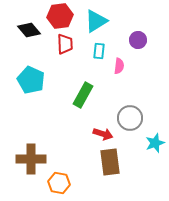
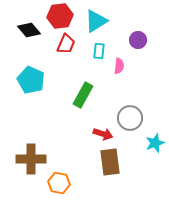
red trapezoid: moved 1 px right; rotated 25 degrees clockwise
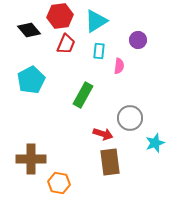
cyan pentagon: rotated 20 degrees clockwise
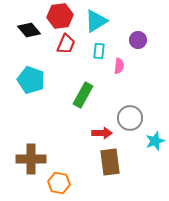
cyan pentagon: rotated 24 degrees counterclockwise
red arrow: moved 1 px left, 1 px up; rotated 18 degrees counterclockwise
cyan star: moved 2 px up
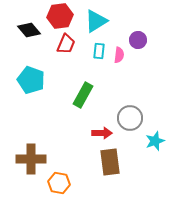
pink semicircle: moved 11 px up
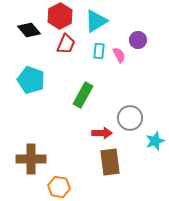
red hexagon: rotated 20 degrees counterclockwise
pink semicircle: rotated 35 degrees counterclockwise
orange hexagon: moved 4 px down
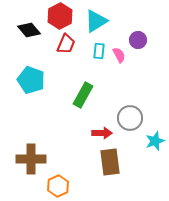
orange hexagon: moved 1 px left, 1 px up; rotated 25 degrees clockwise
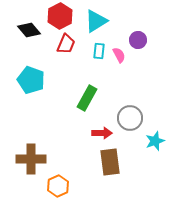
green rectangle: moved 4 px right, 3 px down
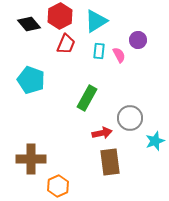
black diamond: moved 6 px up
red arrow: rotated 12 degrees counterclockwise
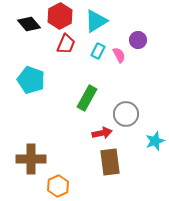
cyan rectangle: moved 1 px left; rotated 21 degrees clockwise
gray circle: moved 4 px left, 4 px up
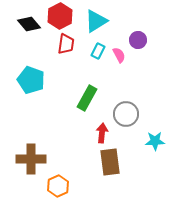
red trapezoid: rotated 15 degrees counterclockwise
red arrow: rotated 72 degrees counterclockwise
cyan star: rotated 18 degrees clockwise
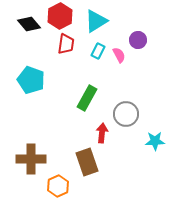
brown rectangle: moved 23 px left; rotated 12 degrees counterclockwise
